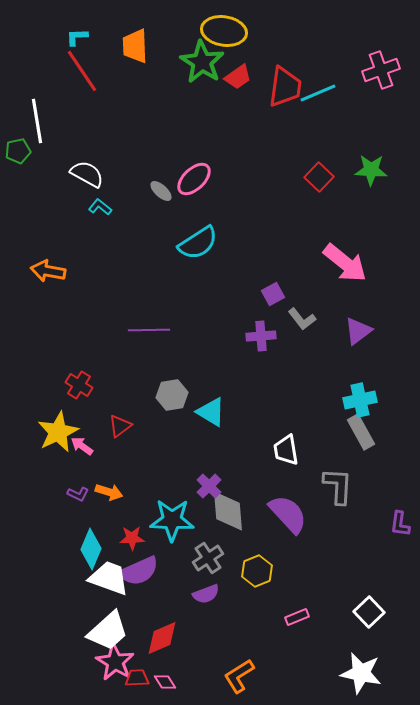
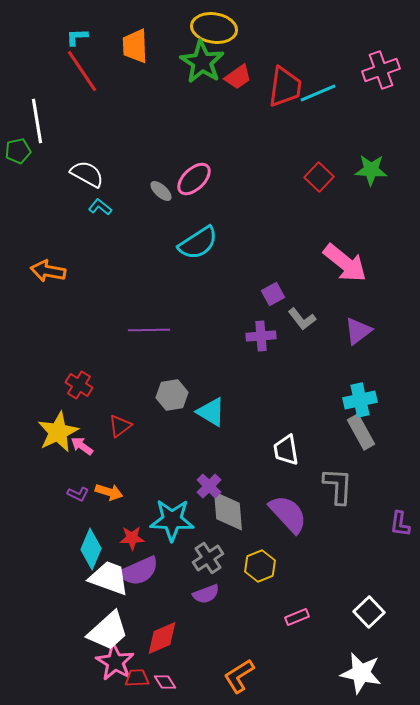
yellow ellipse at (224, 31): moved 10 px left, 3 px up
yellow hexagon at (257, 571): moved 3 px right, 5 px up
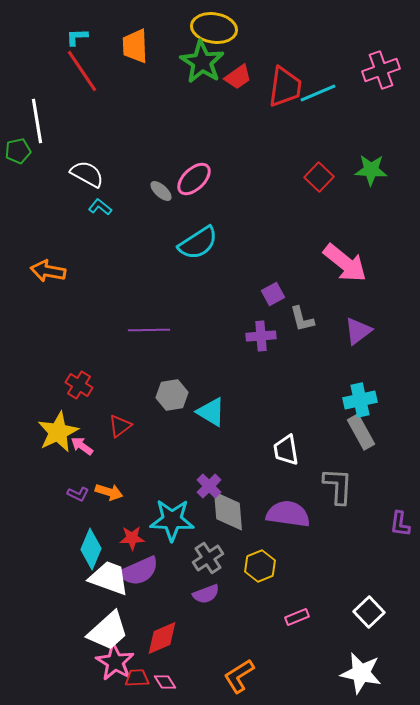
gray L-shape at (302, 319): rotated 24 degrees clockwise
purple semicircle at (288, 514): rotated 39 degrees counterclockwise
